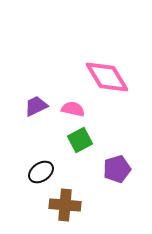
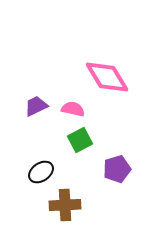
brown cross: rotated 8 degrees counterclockwise
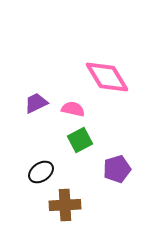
purple trapezoid: moved 3 px up
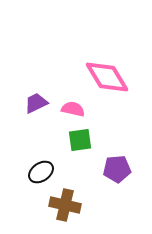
green square: rotated 20 degrees clockwise
purple pentagon: rotated 12 degrees clockwise
brown cross: rotated 16 degrees clockwise
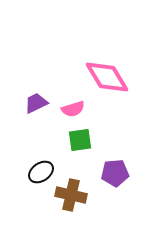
pink semicircle: rotated 150 degrees clockwise
purple pentagon: moved 2 px left, 4 px down
brown cross: moved 6 px right, 10 px up
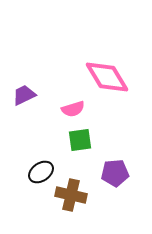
purple trapezoid: moved 12 px left, 8 px up
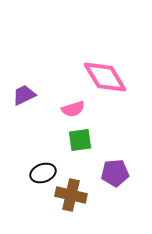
pink diamond: moved 2 px left
black ellipse: moved 2 px right, 1 px down; rotated 15 degrees clockwise
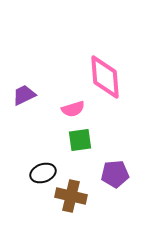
pink diamond: rotated 27 degrees clockwise
purple pentagon: moved 1 px down
brown cross: moved 1 px down
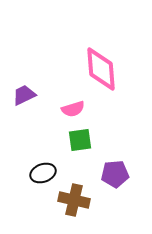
pink diamond: moved 4 px left, 8 px up
brown cross: moved 3 px right, 4 px down
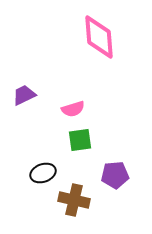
pink diamond: moved 2 px left, 32 px up
purple pentagon: moved 1 px down
